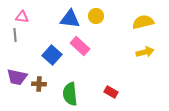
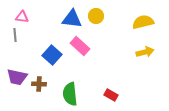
blue triangle: moved 2 px right
red rectangle: moved 3 px down
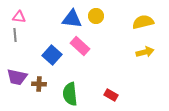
pink triangle: moved 3 px left
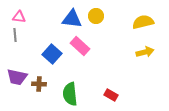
blue square: moved 1 px up
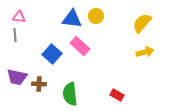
yellow semicircle: moved 1 px left, 1 px down; rotated 35 degrees counterclockwise
red rectangle: moved 6 px right
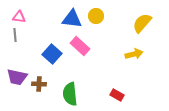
yellow arrow: moved 11 px left, 2 px down
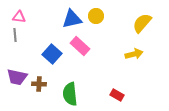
blue triangle: rotated 20 degrees counterclockwise
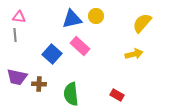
green semicircle: moved 1 px right
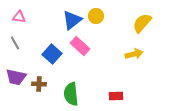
blue triangle: moved 1 px down; rotated 25 degrees counterclockwise
gray line: moved 8 px down; rotated 24 degrees counterclockwise
purple trapezoid: moved 1 px left
red rectangle: moved 1 px left, 1 px down; rotated 32 degrees counterclockwise
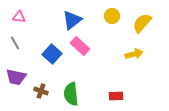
yellow circle: moved 16 px right
brown cross: moved 2 px right, 7 px down; rotated 16 degrees clockwise
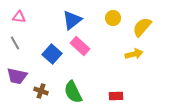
yellow circle: moved 1 px right, 2 px down
yellow semicircle: moved 4 px down
purple trapezoid: moved 1 px right, 1 px up
green semicircle: moved 2 px right, 2 px up; rotated 20 degrees counterclockwise
